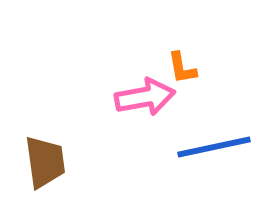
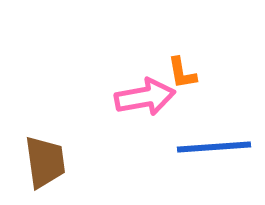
orange L-shape: moved 5 px down
blue line: rotated 8 degrees clockwise
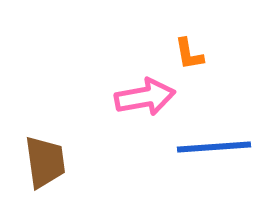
orange L-shape: moved 7 px right, 19 px up
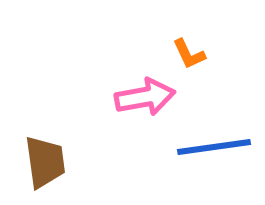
orange L-shape: rotated 15 degrees counterclockwise
blue line: rotated 4 degrees counterclockwise
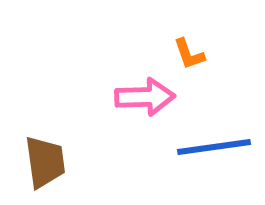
orange L-shape: rotated 6 degrees clockwise
pink arrow: rotated 8 degrees clockwise
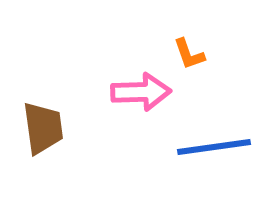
pink arrow: moved 4 px left, 5 px up
brown trapezoid: moved 2 px left, 34 px up
